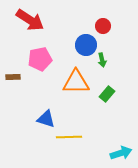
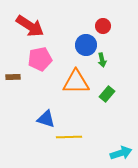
red arrow: moved 6 px down
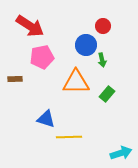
pink pentagon: moved 2 px right, 2 px up
brown rectangle: moved 2 px right, 2 px down
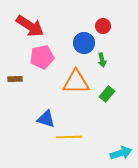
blue circle: moved 2 px left, 2 px up
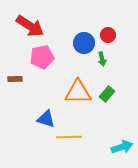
red circle: moved 5 px right, 9 px down
green arrow: moved 1 px up
orange triangle: moved 2 px right, 10 px down
cyan arrow: moved 1 px right, 6 px up
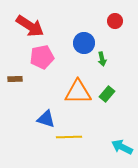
red circle: moved 7 px right, 14 px up
cyan arrow: rotated 135 degrees counterclockwise
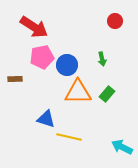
red arrow: moved 4 px right, 1 px down
blue circle: moved 17 px left, 22 px down
yellow line: rotated 15 degrees clockwise
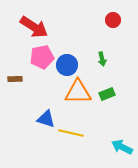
red circle: moved 2 px left, 1 px up
green rectangle: rotated 28 degrees clockwise
yellow line: moved 2 px right, 4 px up
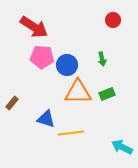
pink pentagon: rotated 15 degrees clockwise
brown rectangle: moved 3 px left, 24 px down; rotated 48 degrees counterclockwise
yellow line: rotated 20 degrees counterclockwise
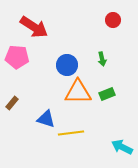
pink pentagon: moved 25 px left
